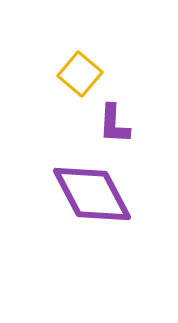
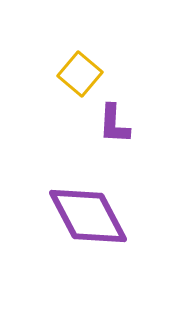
purple diamond: moved 4 px left, 22 px down
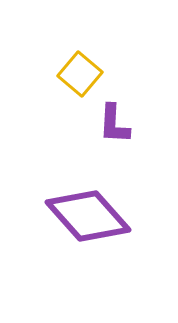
purple diamond: rotated 14 degrees counterclockwise
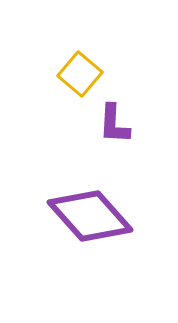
purple diamond: moved 2 px right
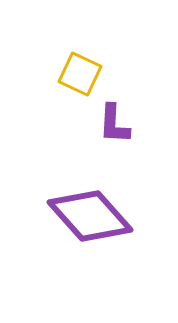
yellow square: rotated 15 degrees counterclockwise
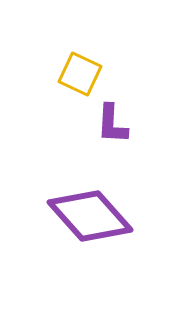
purple L-shape: moved 2 px left
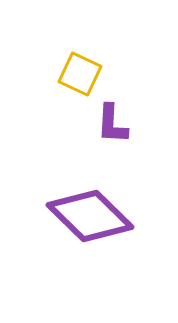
purple diamond: rotated 4 degrees counterclockwise
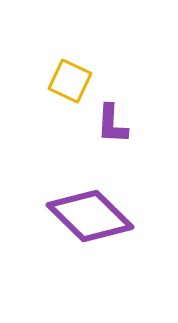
yellow square: moved 10 px left, 7 px down
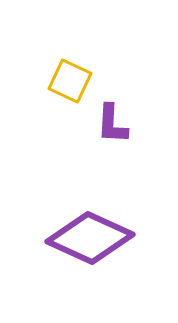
purple diamond: moved 22 px down; rotated 20 degrees counterclockwise
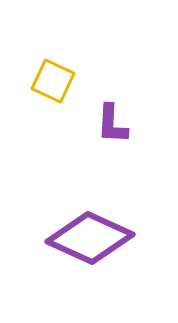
yellow square: moved 17 px left
